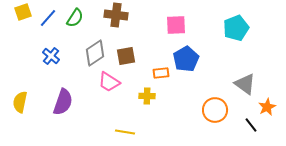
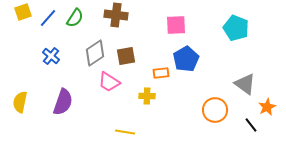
cyan pentagon: rotated 30 degrees counterclockwise
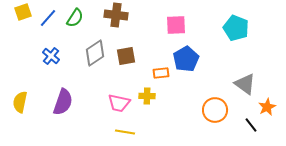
pink trapezoid: moved 10 px right, 21 px down; rotated 20 degrees counterclockwise
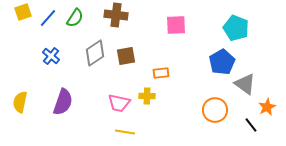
blue pentagon: moved 36 px right, 3 px down
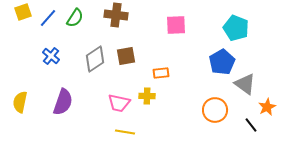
gray diamond: moved 6 px down
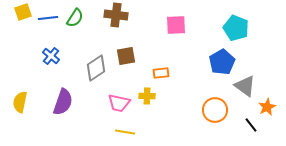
blue line: rotated 42 degrees clockwise
gray diamond: moved 1 px right, 9 px down
gray triangle: moved 2 px down
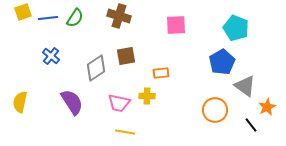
brown cross: moved 3 px right, 1 px down; rotated 10 degrees clockwise
purple semicircle: moved 9 px right; rotated 52 degrees counterclockwise
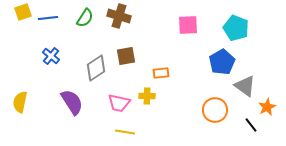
green semicircle: moved 10 px right
pink square: moved 12 px right
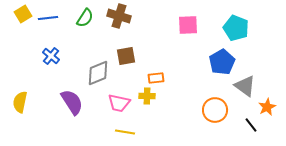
yellow square: moved 2 px down; rotated 12 degrees counterclockwise
gray diamond: moved 2 px right, 5 px down; rotated 12 degrees clockwise
orange rectangle: moved 5 px left, 5 px down
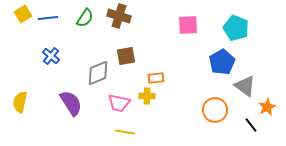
purple semicircle: moved 1 px left, 1 px down
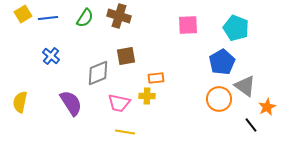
orange circle: moved 4 px right, 11 px up
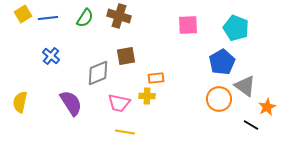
black line: rotated 21 degrees counterclockwise
